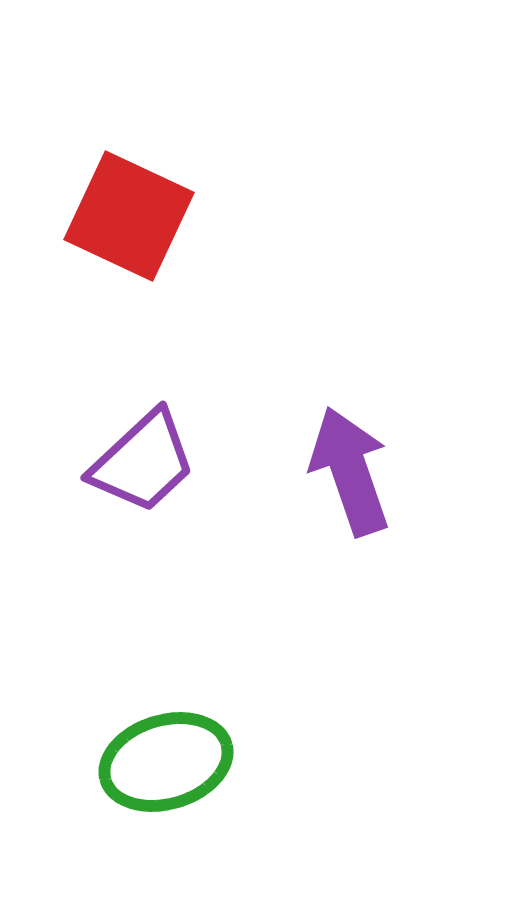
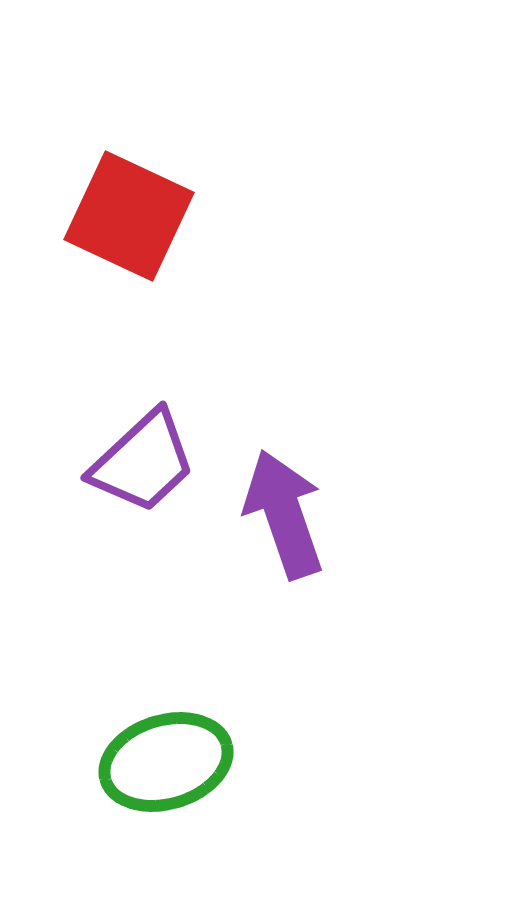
purple arrow: moved 66 px left, 43 px down
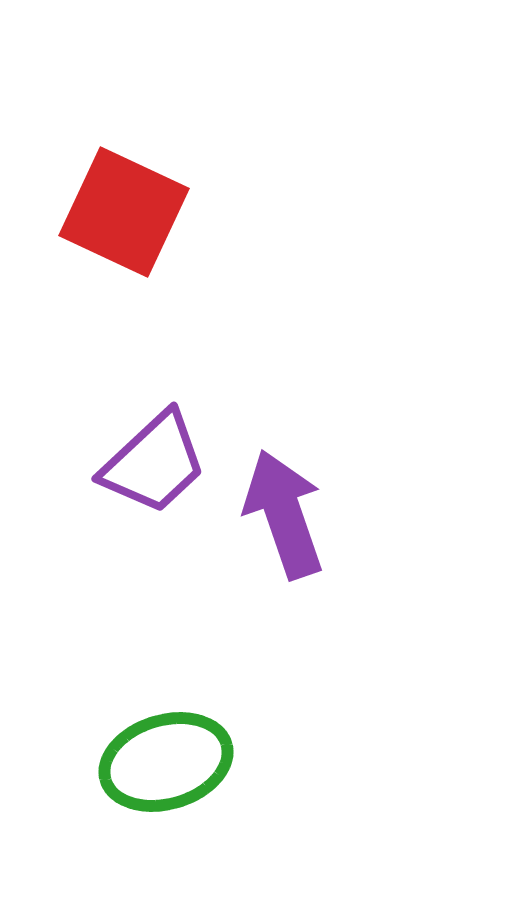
red square: moved 5 px left, 4 px up
purple trapezoid: moved 11 px right, 1 px down
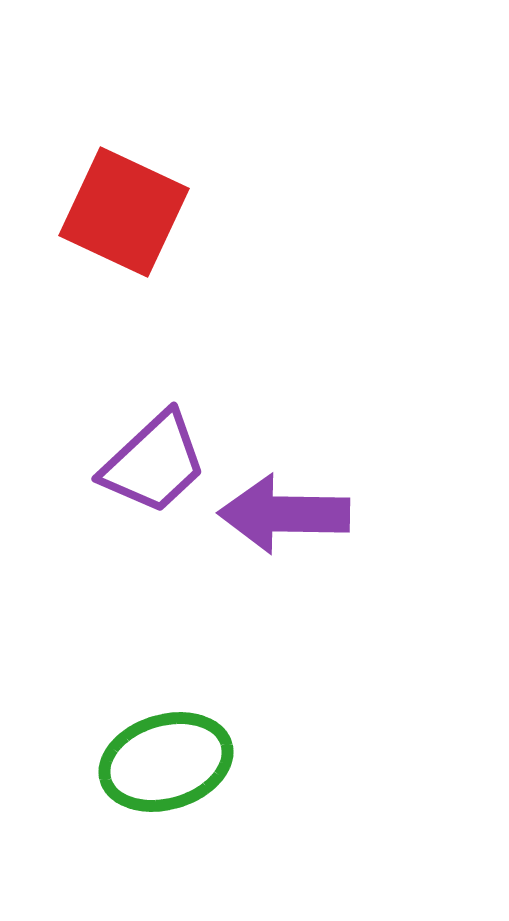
purple arrow: rotated 70 degrees counterclockwise
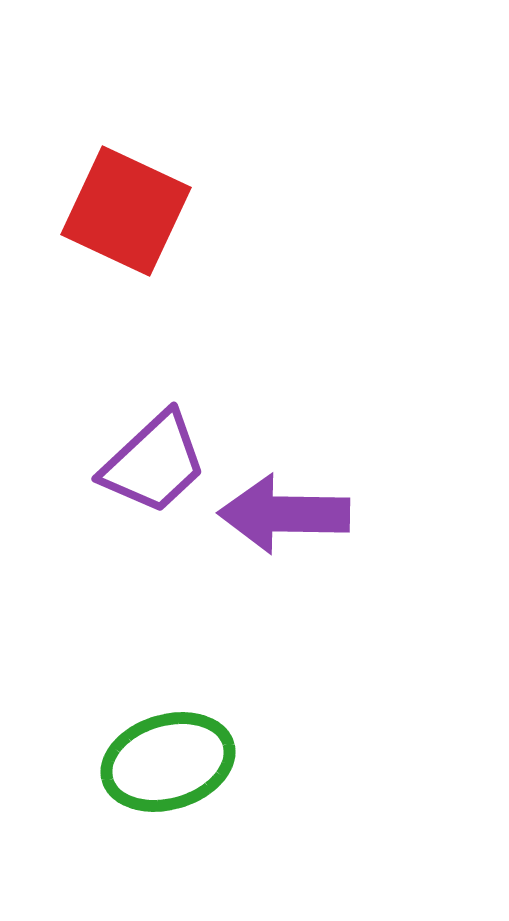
red square: moved 2 px right, 1 px up
green ellipse: moved 2 px right
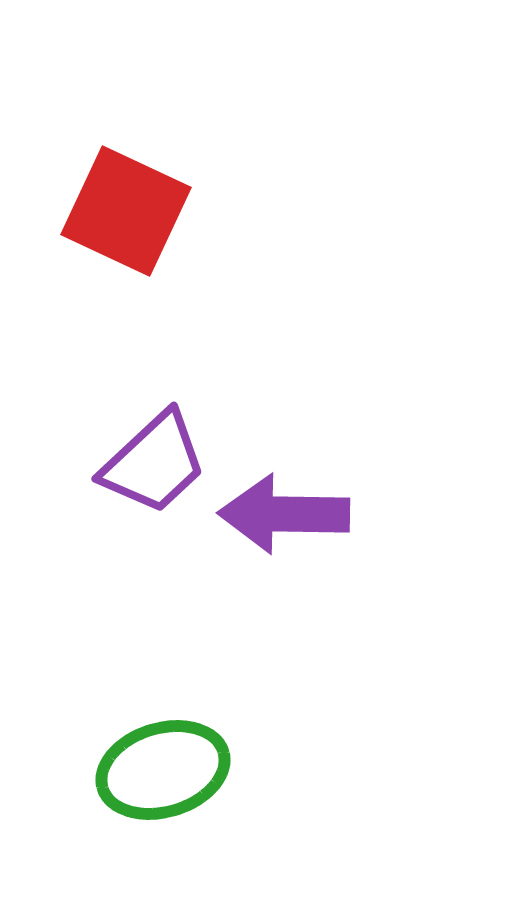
green ellipse: moved 5 px left, 8 px down
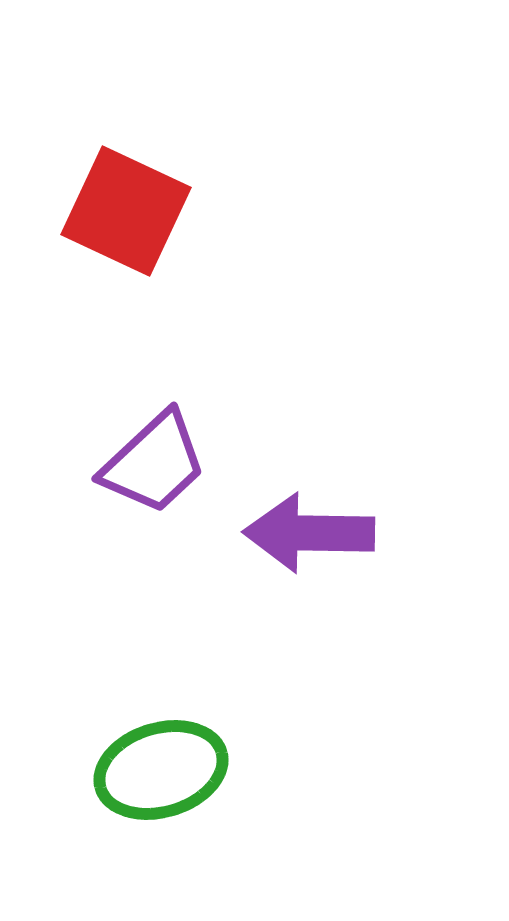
purple arrow: moved 25 px right, 19 px down
green ellipse: moved 2 px left
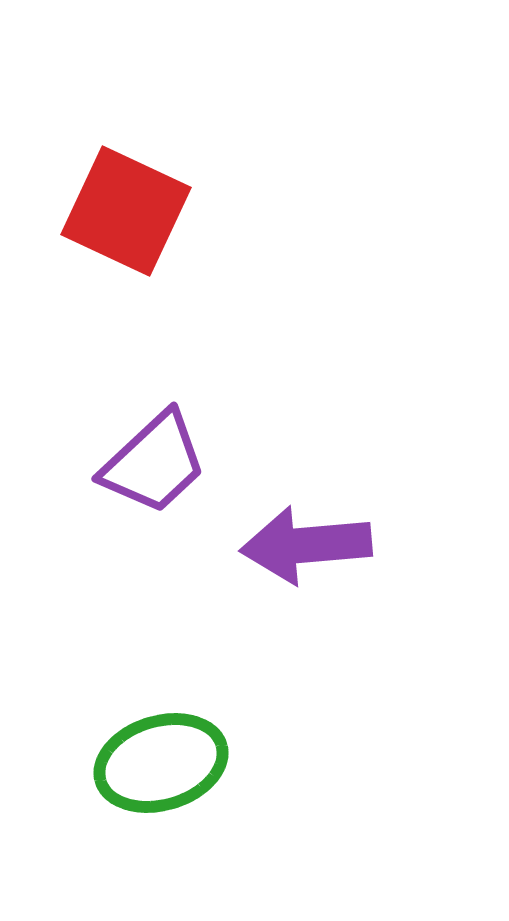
purple arrow: moved 3 px left, 12 px down; rotated 6 degrees counterclockwise
green ellipse: moved 7 px up
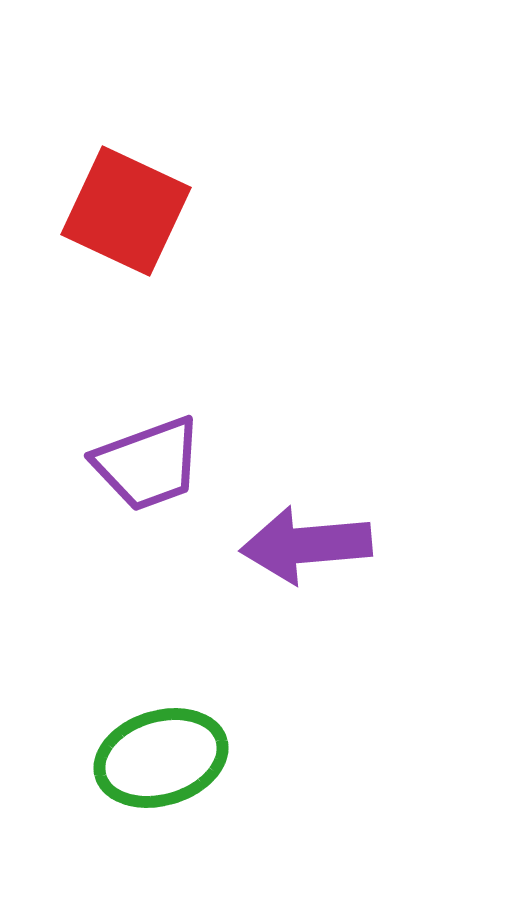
purple trapezoid: moved 6 px left, 1 px down; rotated 23 degrees clockwise
green ellipse: moved 5 px up
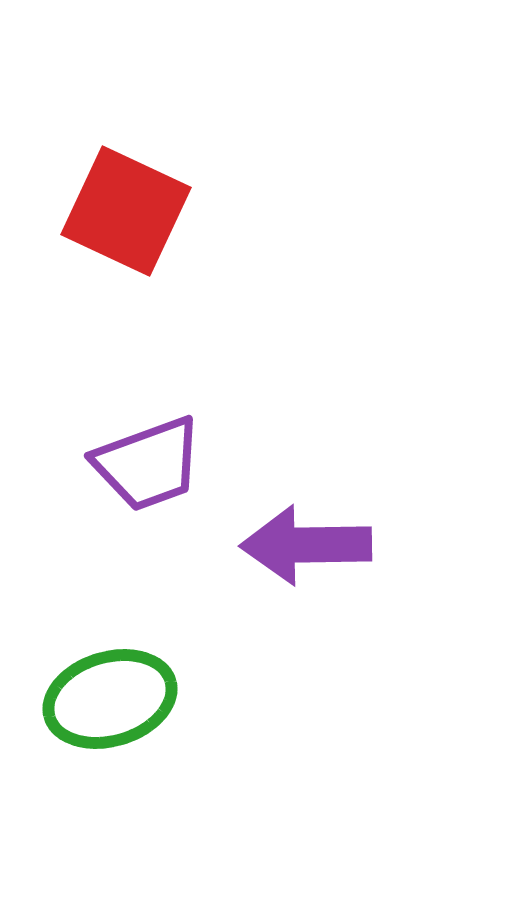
purple arrow: rotated 4 degrees clockwise
green ellipse: moved 51 px left, 59 px up
